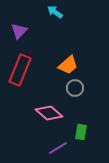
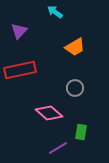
orange trapezoid: moved 7 px right, 18 px up; rotated 10 degrees clockwise
red rectangle: rotated 56 degrees clockwise
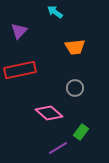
orange trapezoid: rotated 25 degrees clockwise
green rectangle: rotated 28 degrees clockwise
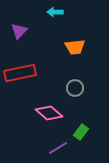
cyan arrow: rotated 35 degrees counterclockwise
red rectangle: moved 3 px down
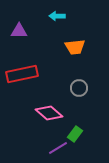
cyan arrow: moved 2 px right, 4 px down
purple triangle: rotated 48 degrees clockwise
red rectangle: moved 2 px right, 1 px down
gray circle: moved 4 px right
green rectangle: moved 6 px left, 2 px down
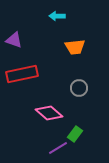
purple triangle: moved 5 px left, 9 px down; rotated 18 degrees clockwise
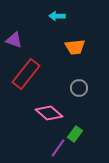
red rectangle: moved 4 px right; rotated 40 degrees counterclockwise
purple line: rotated 24 degrees counterclockwise
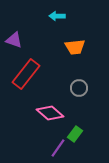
pink diamond: moved 1 px right
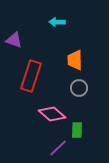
cyan arrow: moved 6 px down
orange trapezoid: moved 13 px down; rotated 95 degrees clockwise
red rectangle: moved 5 px right, 2 px down; rotated 20 degrees counterclockwise
pink diamond: moved 2 px right, 1 px down
green rectangle: moved 2 px right, 4 px up; rotated 35 degrees counterclockwise
purple line: rotated 12 degrees clockwise
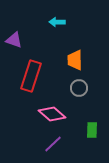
green rectangle: moved 15 px right
purple line: moved 5 px left, 4 px up
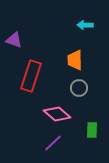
cyan arrow: moved 28 px right, 3 px down
pink diamond: moved 5 px right
purple line: moved 1 px up
